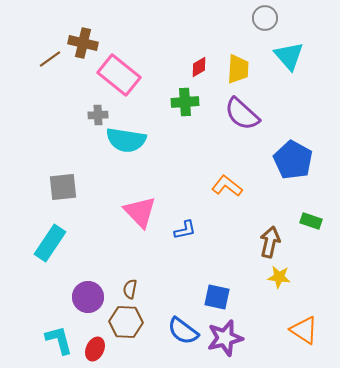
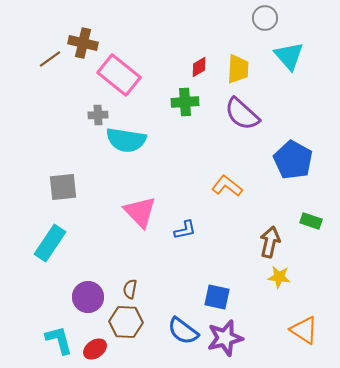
red ellipse: rotated 30 degrees clockwise
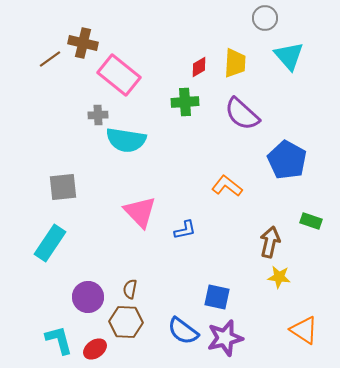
yellow trapezoid: moved 3 px left, 6 px up
blue pentagon: moved 6 px left
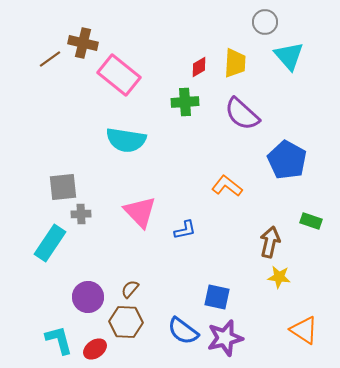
gray circle: moved 4 px down
gray cross: moved 17 px left, 99 px down
brown semicircle: rotated 30 degrees clockwise
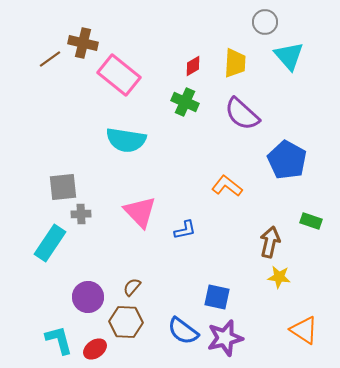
red diamond: moved 6 px left, 1 px up
green cross: rotated 28 degrees clockwise
brown semicircle: moved 2 px right, 2 px up
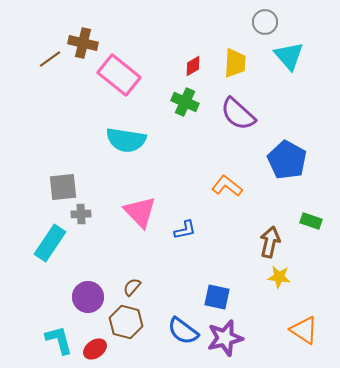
purple semicircle: moved 4 px left
brown hexagon: rotated 12 degrees clockwise
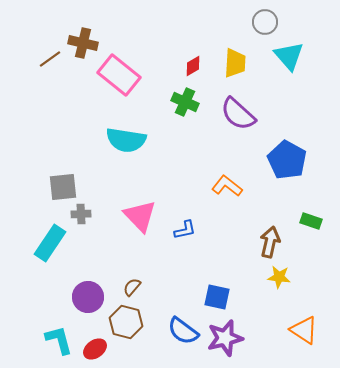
pink triangle: moved 4 px down
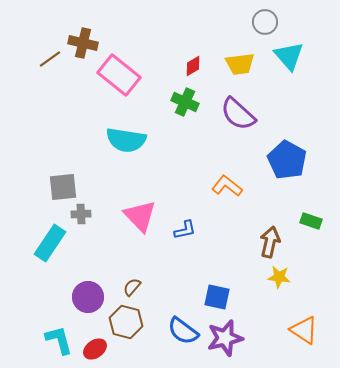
yellow trapezoid: moved 5 px right, 1 px down; rotated 80 degrees clockwise
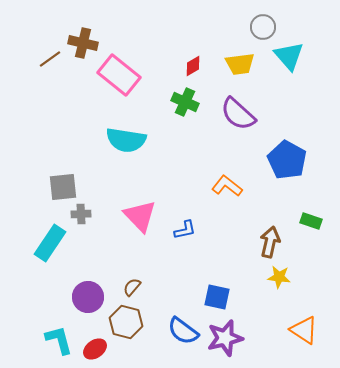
gray circle: moved 2 px left, 5 px down
